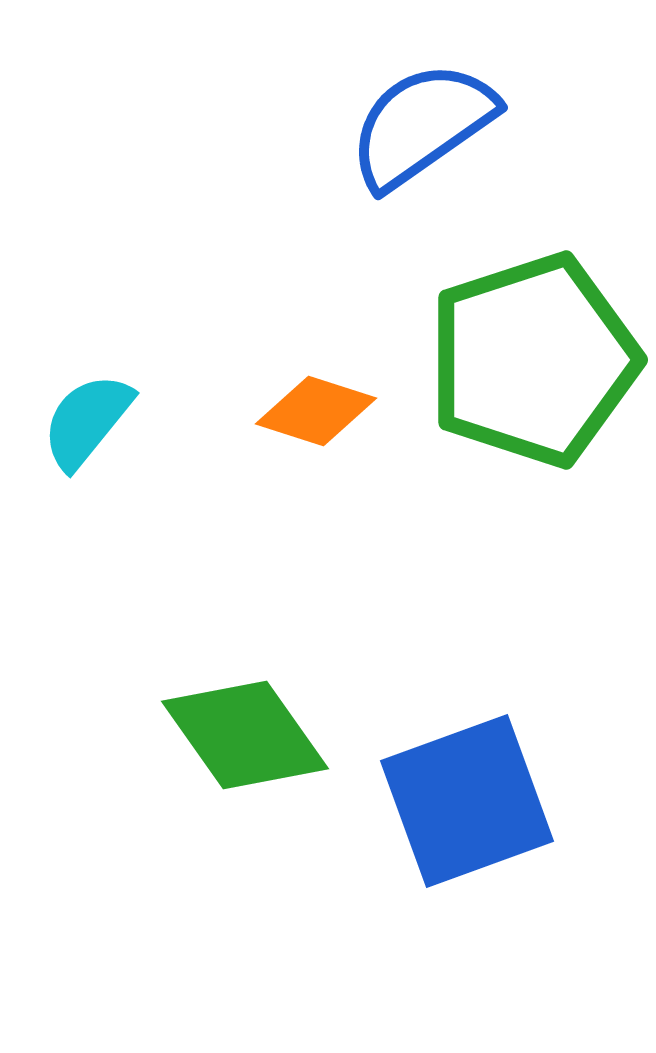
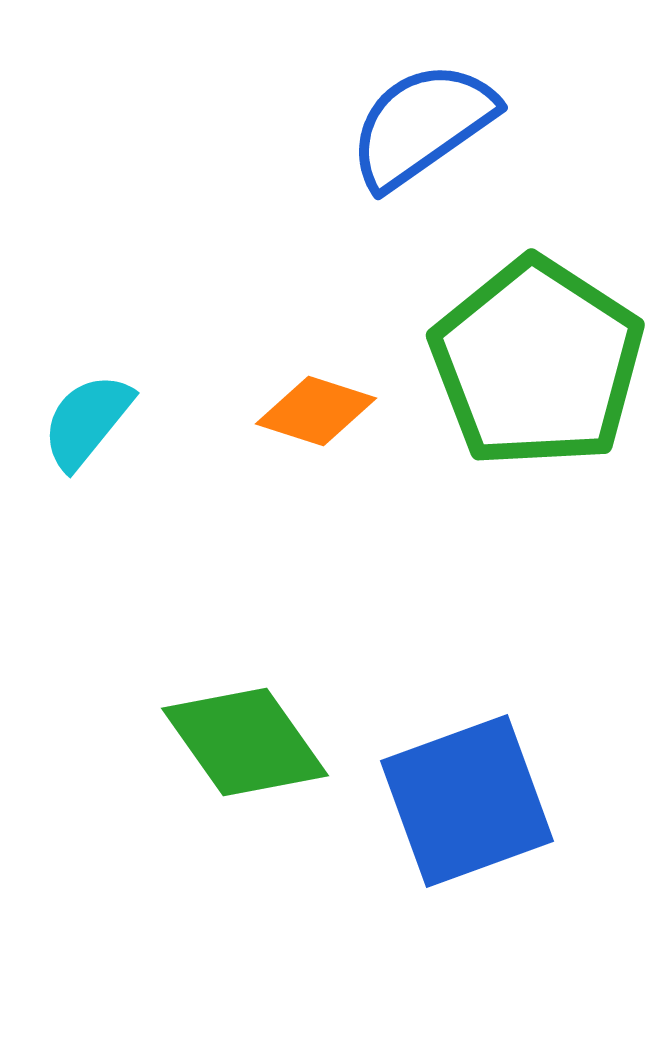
green pentagon: moved 4 px right, 3 px down; rotated 21 degrees counterclockwise
green diamond: moved 7 px down
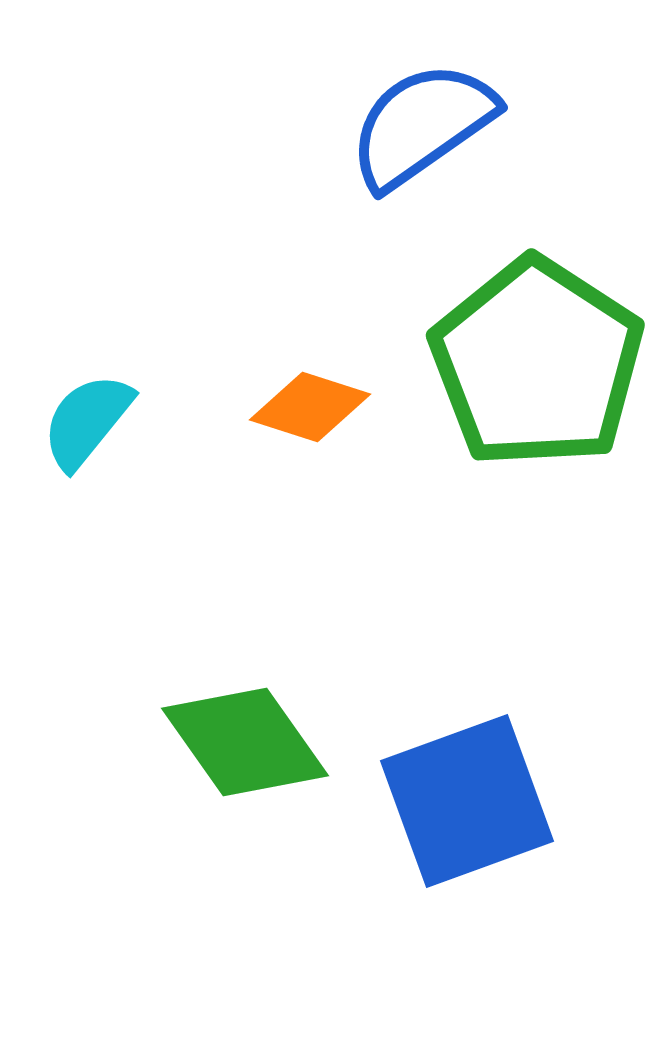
orange diamond: moved 6 px left, 4 px up
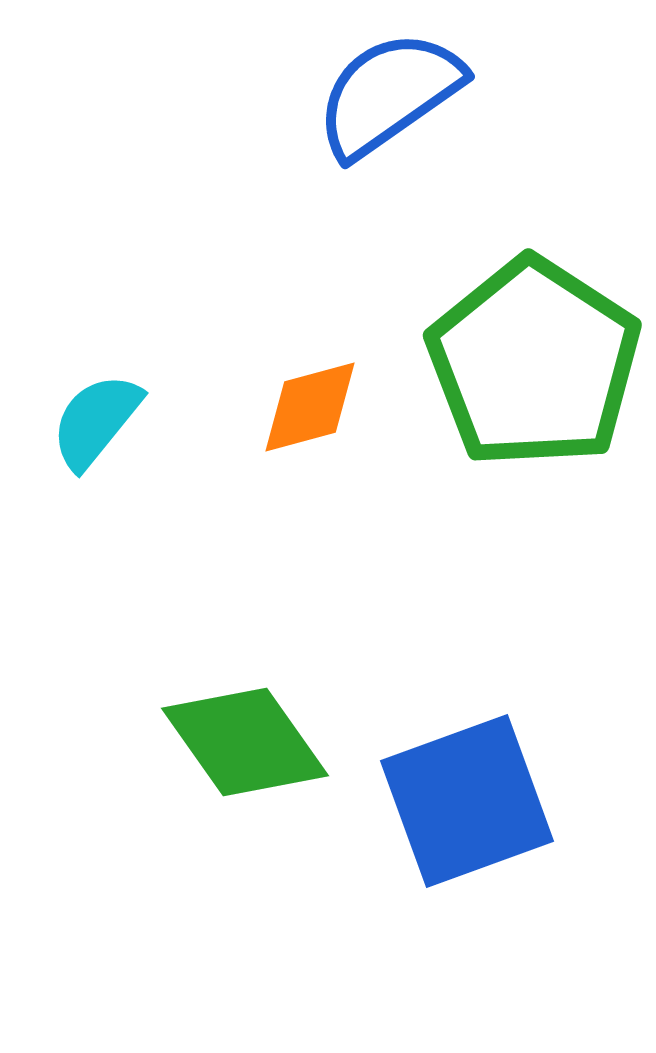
blue semicircle: moved 33 px left, 31 px up
green pentagon: moved 3 px left
orange diamond: rotated 33 degrees counterclockwise
cyan semicircle: moved 9 px right
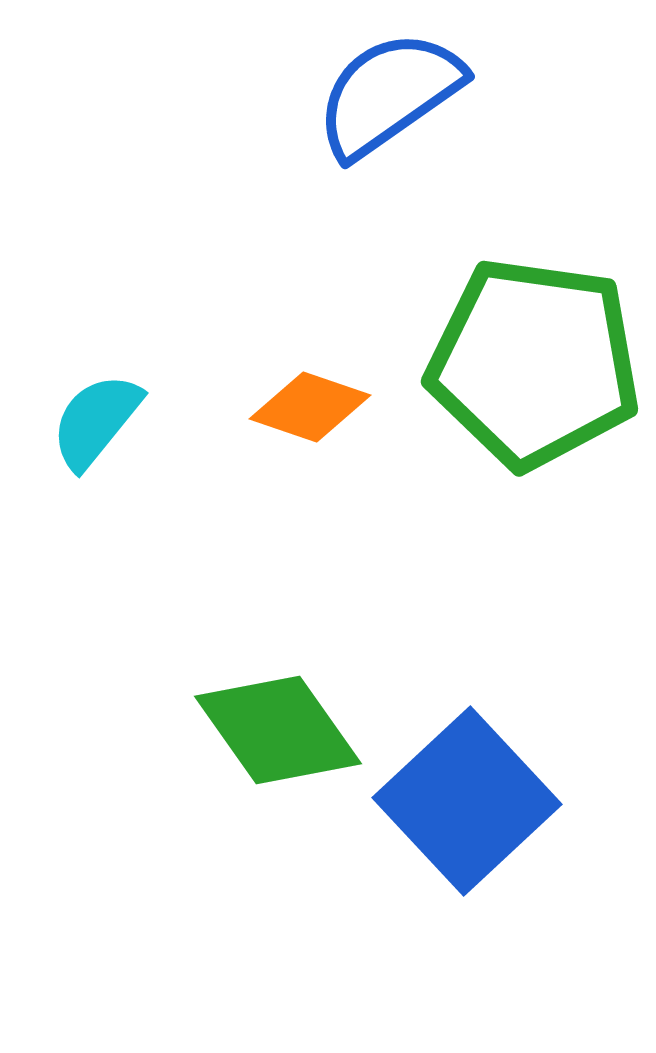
green pentagon: rotated 25 degrees counterclockwise
orange diamond: rotated 34 degrees clockwise
green diamond: moved 33 px right, 12 px up
blue square: rotated 23 degrees counterclockwise
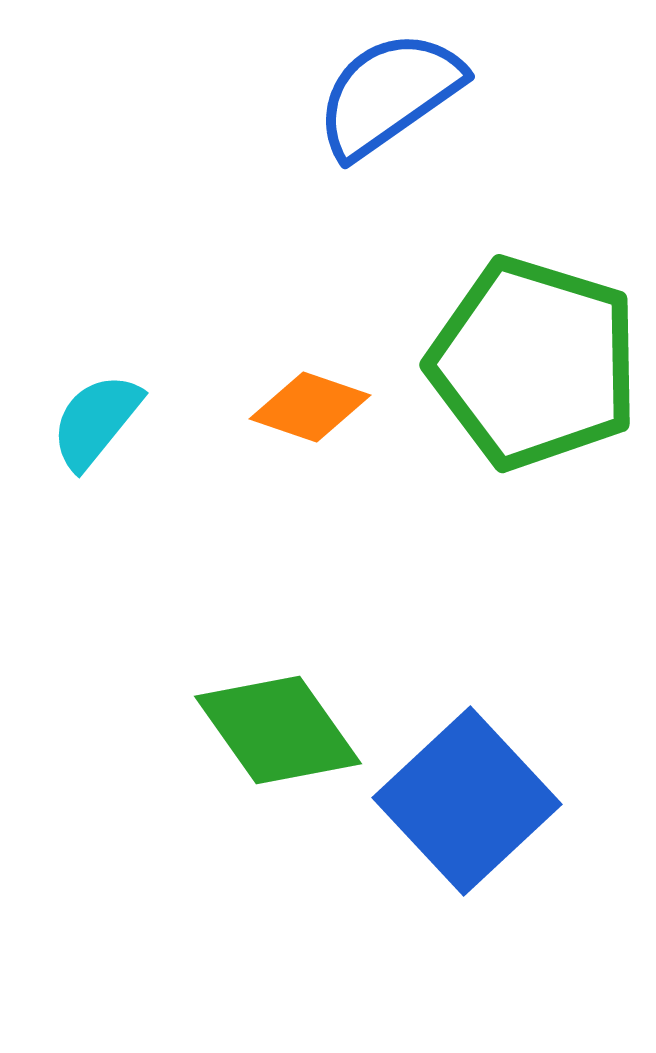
green pentagon: rotated 9 degrees clockwise
